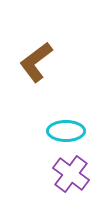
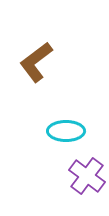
purple cross: moved 16 px right, 2 px down
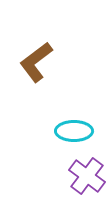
cyan ellipse: moved 8 px right
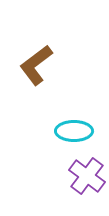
brown L-shape: moved 3 px down
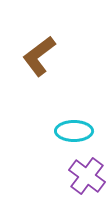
brown L-shape: moved 3 px right, 9 px up
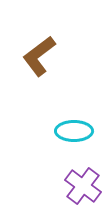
purple cross: moved 4 px left, 10 px down
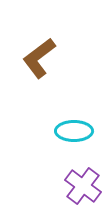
brown L-shape: moved 2 px down
